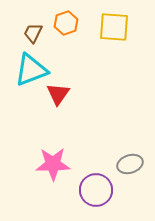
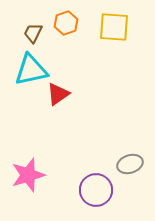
cyan triangle: rotated 9 degrees clockwise
red triangle: rotated 20 degrees clockwise
pink star: moved 25 px left, 11 px down; rotated 16 degrees counterclockwise
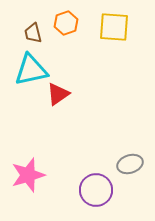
brown trapezoid: rotated 40 degrees counterclockwise
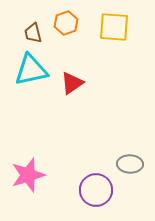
red triangle: moved 14 px right, 11 px up
gray ellipse: rotated 20 degrees clockwise
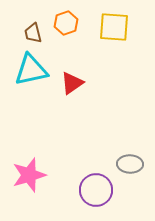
pink star: moved 1 px right
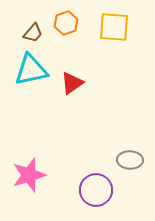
brown trapezoid: rotated 125 degrees counterclockwise
gray ellipse: moved 4 px up
